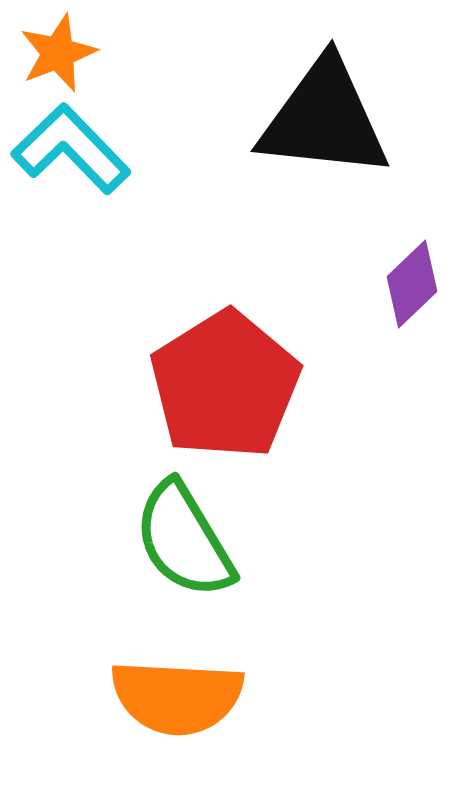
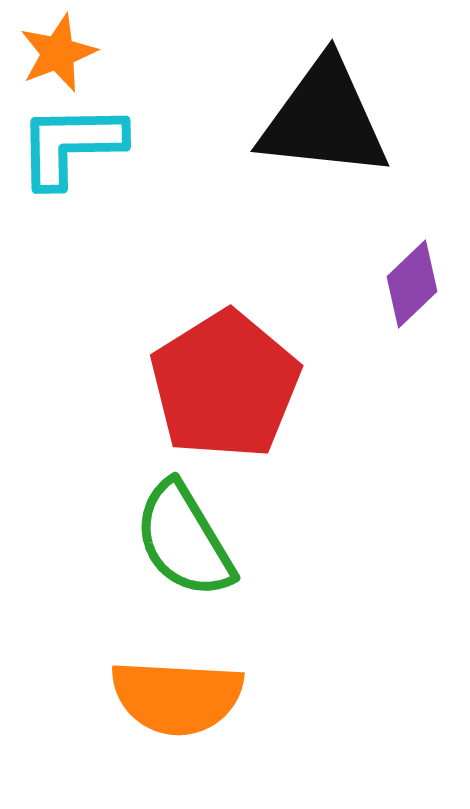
cyan L-shape: moved 4 px up; rotated 47 degrees counterclockwise
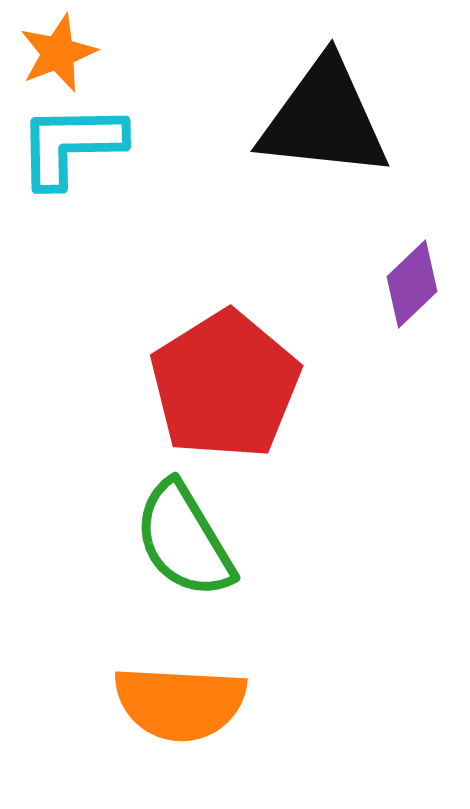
orange semicircle: moved 3 px right, 6 px down
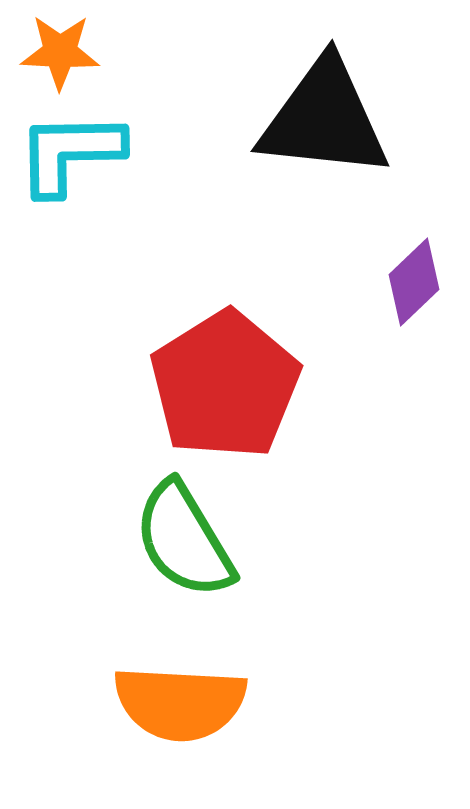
orange star: moved 2 px right, 1 px up; rotated 24 degrees clockwise
cyan L-shape: moved 1 px left, 8 px down
purple diamond: moved 2 px right, 2 px up
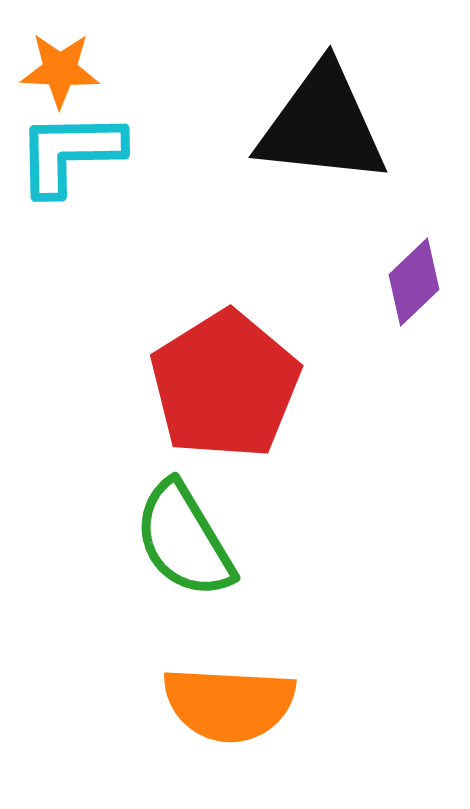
orange star: moved 18 px down
black triangle: moved 2 px left, 6 px down
orange semicircle: moved 49 px right, 1 px down
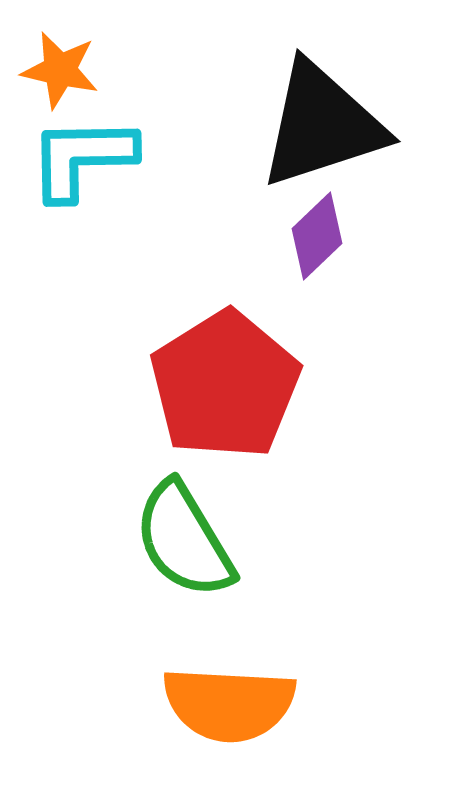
orange star: rotated 10 degrees clockwise
black triangle: rotated 24 degrees counterclockwise
cyan L-shape: moved 12 px right, 5 px down
purple diamond: moved 97 px left, 46 px up
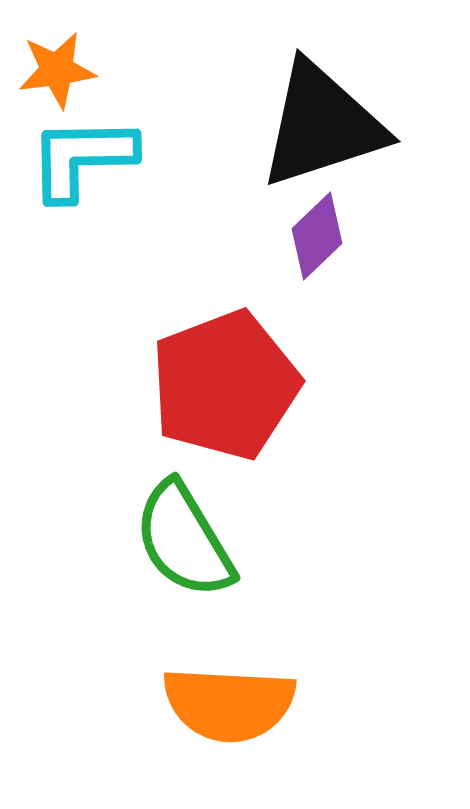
orange star: moved 3 px left; rotated 20 degrees counterclockwise
red pentagon: rotated 11 degrees clockwise
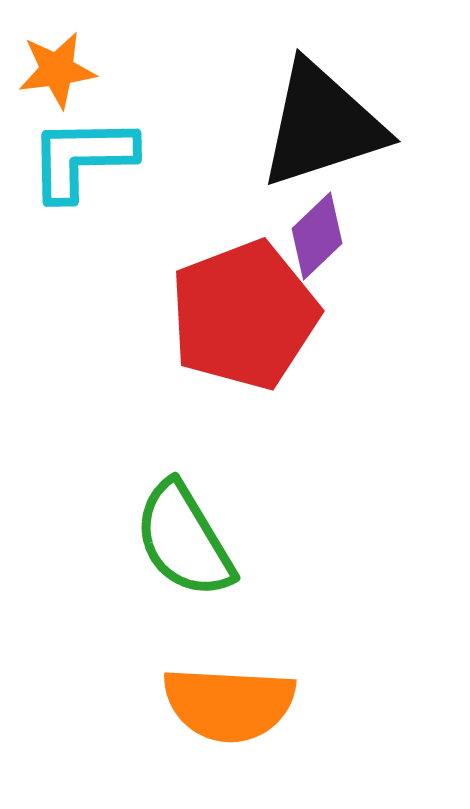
red pentagon: moved 19 px right, 70 px up
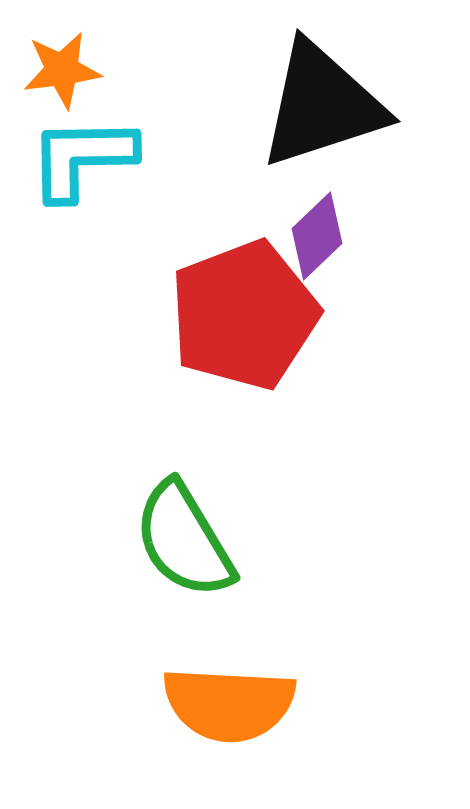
orange star: moved 5 px right
black triangle: moved 20 px up
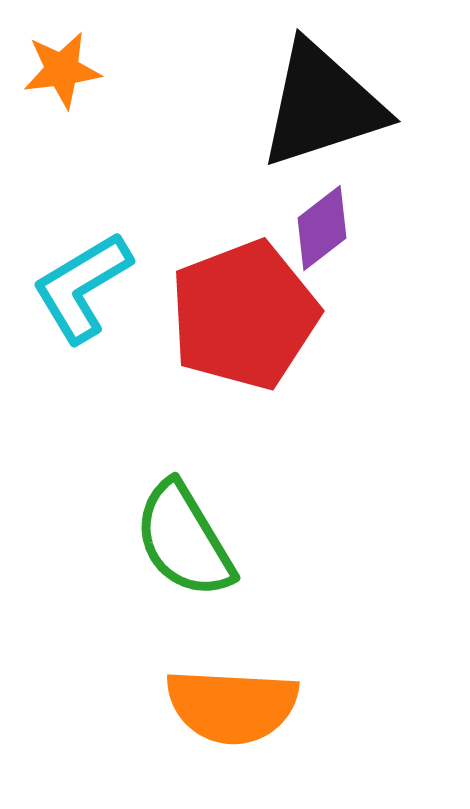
cyan L-shape: moved 129 px down; rotated 30 degrees counterclockwise
purple diamond: moved 5 px right, 8 px up; rotated 6 degrees clockwise
orange semicircle: moved 3 px right, 2 px down
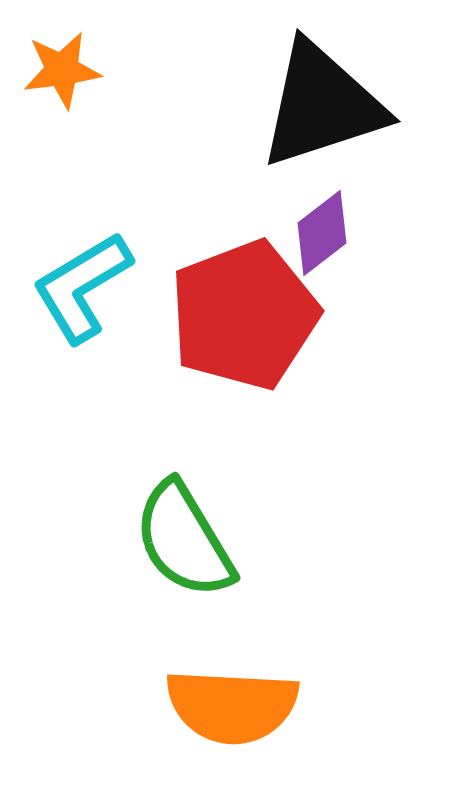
purple diamond: moved 5 px down
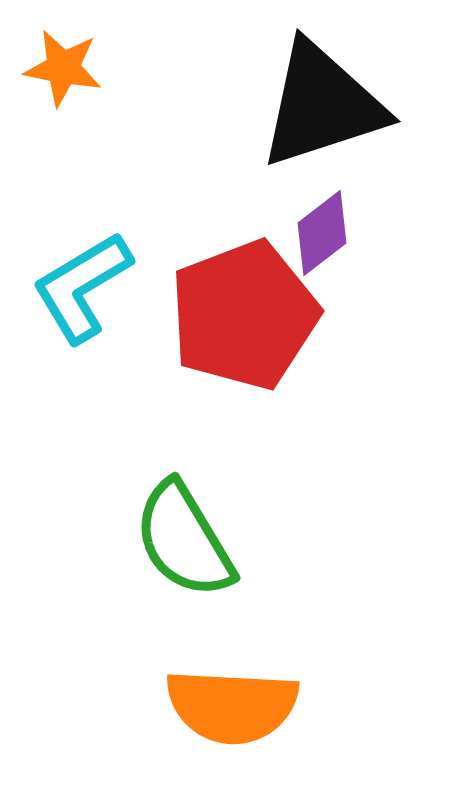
orange star: moved 1 px right, 2 px up; rotated 18 degrees clockwise
